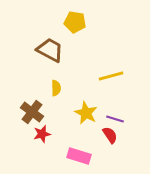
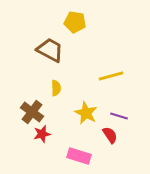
purple line: moved 4 px right, 3 px up
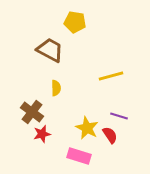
yellow star: moved 1 px right, 15 px down
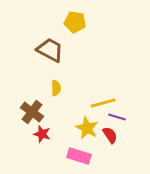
yellow line: moved 8 px left, 27 px down
purple line: moved 2 px left, 1 px down
red star: rotated 30 degrees clockwise
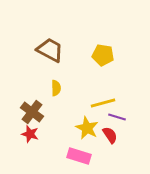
yellow pentagon: moved 28 px right, 33 px down
red star: moved 12 px left
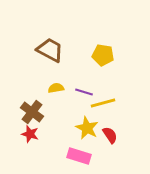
yellow semicircle: rotated 98 degrees counterclockwise
purple line: moved 33 px left, 25 px up
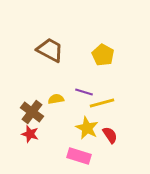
yellow pentagon: rotated 20 degrees clockwise
yellow semicircle: moved 11 px down
yellow line: moved 1 px left
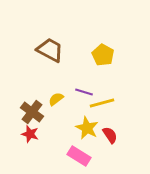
yellow semicircle: rotated 28 degrees counterclockwise
pink rectangle: rotated 15 degrees clockwise
